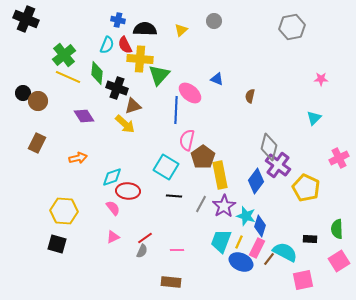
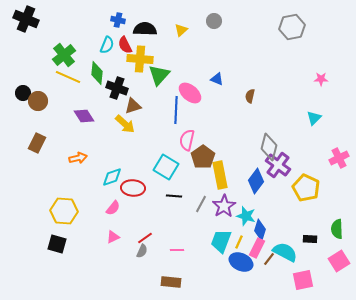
red ellipse at (128, 191): moved 5 px right, 3 px up
pink semicircle at (113, 208): rotated 77 degrees clockwise
blue diamond at (260, 226): moved 4 px down
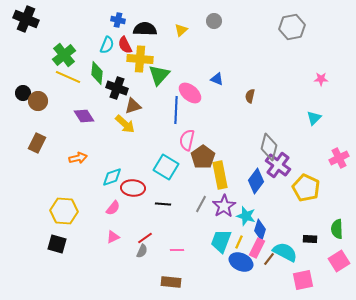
black line at (174, 196): moved 11 px left, 8 px down
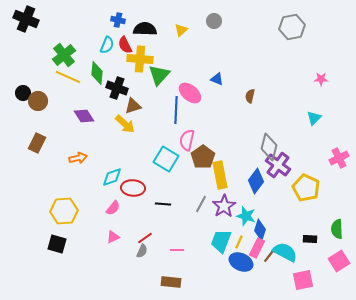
cyan square at (166, 167): moved 8 px up
yellow hexagon at (64, 211): rotated 8 degrees counterclockwise
brown line at (269, 259): moved 3 px up
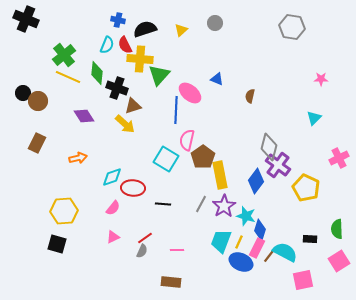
gray circle at (214, 21): moved 1 px right, 2 px down
gray hexagon at (292, 27): rotated 20 degrees clockwise
black semicircle at (145, 29): rotated 20 degrees counterclockwise
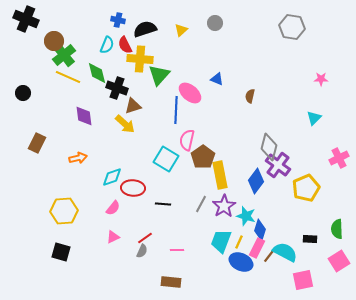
green diamond at (97, 73): rotated 20 degrees counterclockwise
brown circle at (38, 101): moved 16 px right, 60 px up
purple diamond at (84, 116): rotated 25 degrees clockwise
yellow pentagon at (306, 188): rotated 24 degrees clockwise
black square at (57, 244): moved 4 px right, 8 px down
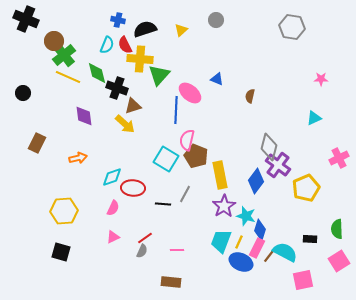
gray circle at (215, 23): moved 1 px right, 3 px up
cyan triangle at (314, 118): rotated 21 degrees clockwise
brown pentagon at (203, 157): moved 7 px left, 1 px up; rotated 15 degrees counterclockwise
gray line at (201, 204): moved 16 px left, 10 px up
pink semicircle at (113, 208): rotated 14 degrees counterclockwise
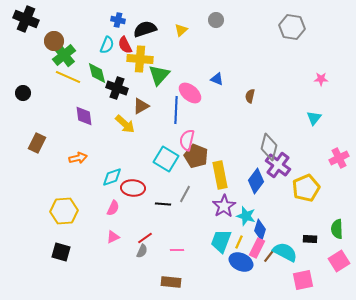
brown triangle at (133, 106): moved 8 px right; rotated 12 degrees counterclockwise
cyan triangle at (314, 118): rotated 28 degrees counterclockwise
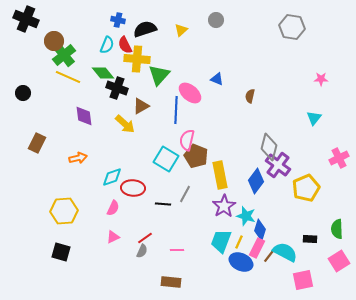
yellow cross at (140, 59): moved 3 px left
green diamond at (97, 73): moved 6 px right; rotated 25 degrees counterclockwise
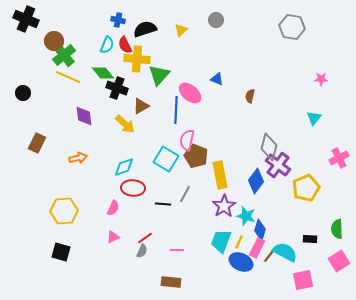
cyan diamond at (112, 177): moved 12 px right, 10 px up
